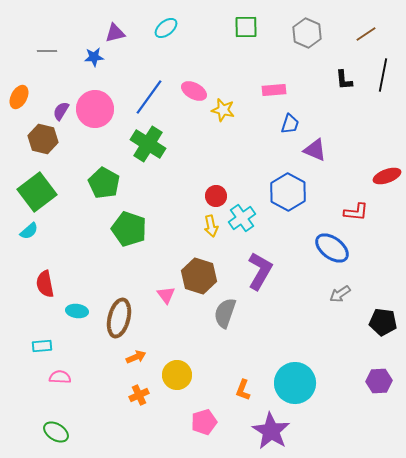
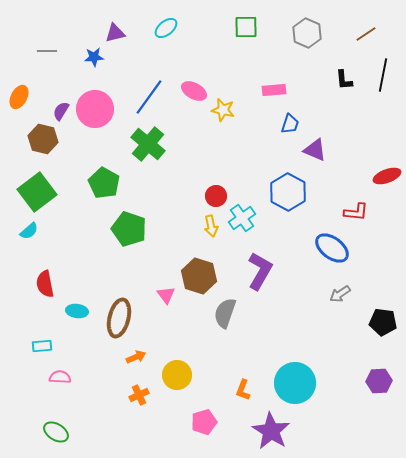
green cross at (148, 144): rotated 8 degrees clockwise
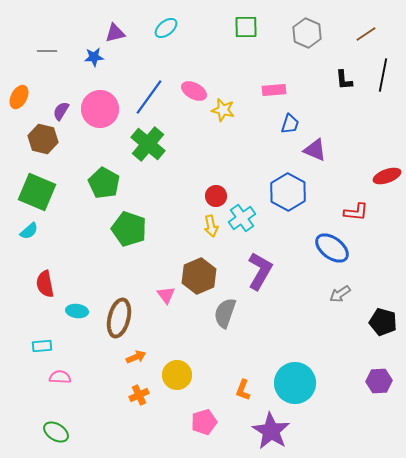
pink circle at (95, 109): moved 5 px right
green square at (37, 192): rotated 30 degrees counterclockwise
brown hexagon at (199, 276): rotated 20 degrees clockwise
black pentagon at (383, 322): rotated 8 degrees clockwise
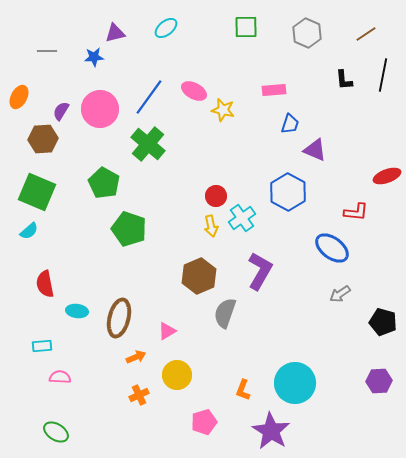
brown hexagon at (43, 139): rotated 16 degrees counterclockwise
pink triangle at (166, 295): moved 1 px right, 36 px down; rotated 36 degrees clockwise
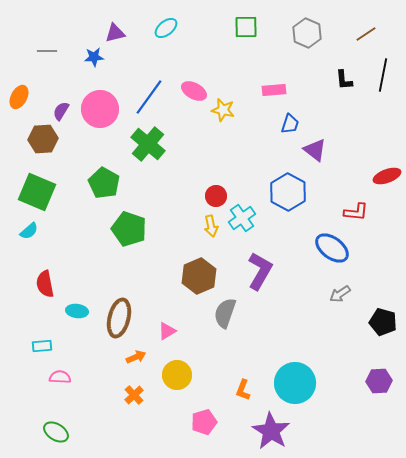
purple triangle at (315, 150): rotated 15 degrees clockwise
orange cross at (139, 395): moved 5 px left; rotated 18 degrees counterclockwise
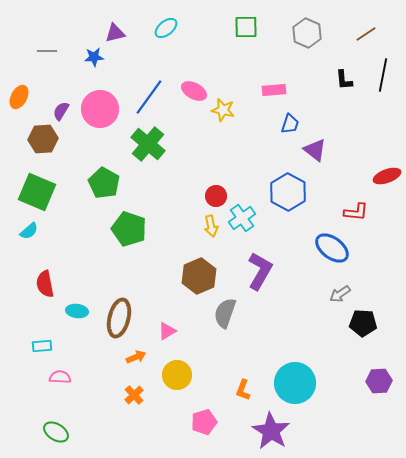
black pentagon at (383, 322): moved 20 px left, 1 px down; rotated 12 degrees counterclockwise
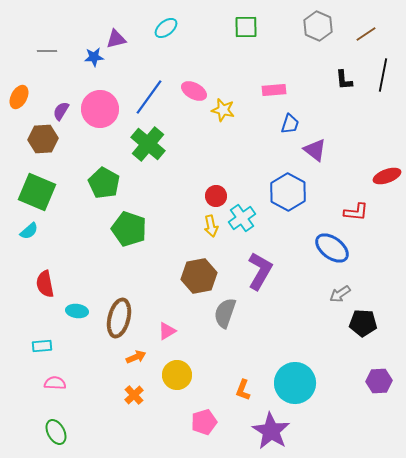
purple triangle at (115, 33): moved 1 px right, 6 px down
gray hexagon at (307, 33): moved 11 px right, 7 px up
brown hexagon at (199, 276): rotated 12 degrees clockwise
pink semicircle at (60, 377): moved 5 px left, 6 px down
green ellipse at (56, 432): rotated 30 degrees clockwise
